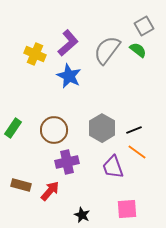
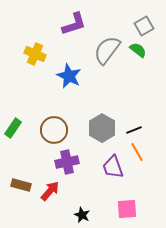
purple L-shape: moved 6 px right, 19 px up; rotated 24 degrees clockwise
orange line: rotated 24 degrees clockwise
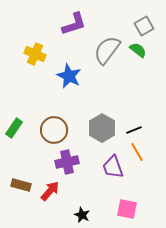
green rectangle: moved 1 px right
pink square: rotated 15 degrees clockwise
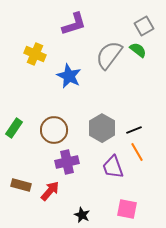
gray semicircle: moved 2 px right, 5 px down
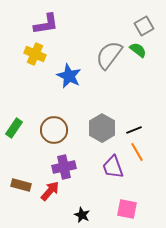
purple L-shape: moved 28 px left; rotated 8 degrees clockwise
purple cross: moved 3 px left, 5 px down
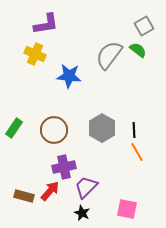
blue star: rotated 20 degrees counterclockwise
black line: rotated 70 degrees counterclockwise
purple trapezoid: moved 27 px left, 20 px down; rotated 65 degrees clockwise
brown rectangle: moved 3 px right, 11 px down
black star: moved 2 px up
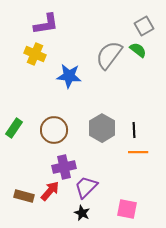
orange line: moved 1 px right; rotated 60 degrees counterclockwise
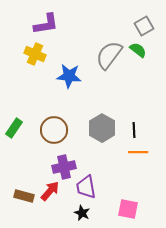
purple trapezoid: rotated 55 degrees counterclockwise
pink square: moved 1 px right
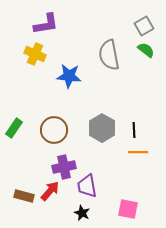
green semicircle: moved 8 px right
gray semicircle: rotated 48 degrees counterclockwise
purple trapezoid: moved 1 px right, 1 px up
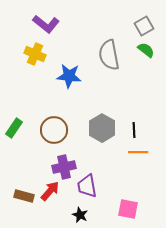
purple L-shape: rotated 48 degrees clockwise
black star: moved 2 px left, 2 px down
